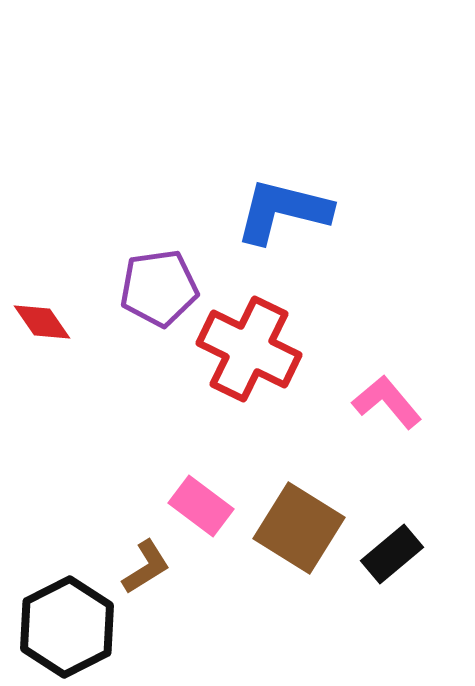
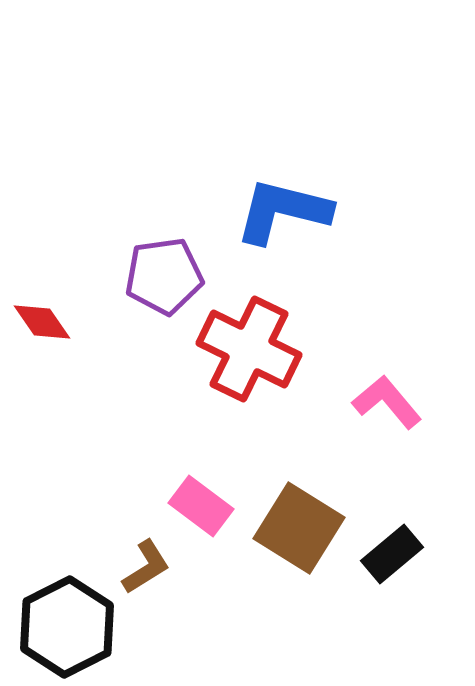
purple pentagon: moved 5 px right, 12 px up
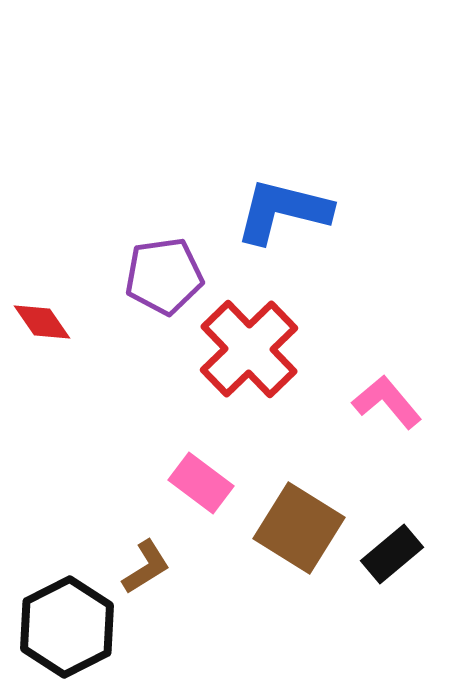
red cross: rotated 20 degrees clockwise
pink rectangle: moved 23 px up
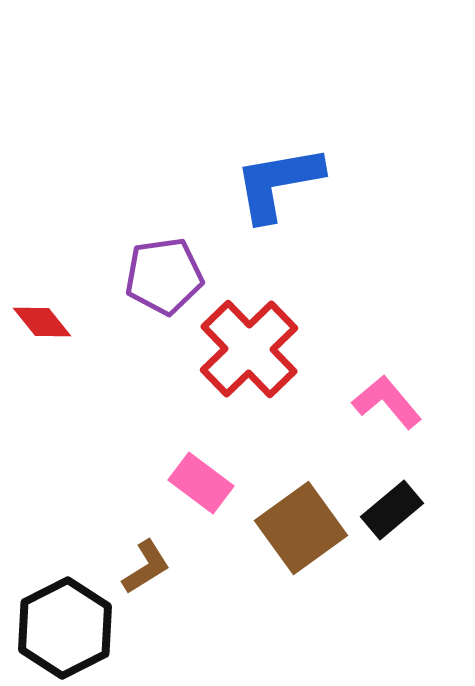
blue L-shape: moved 5 px left, 28 px up; rotated 24 degrees counterclockwise
red diamond: rotated 4 degrees counterclockwise
brown square: moved 2 px right; rotated 22 degrees clockwise
black rectangle: moved 44 px up
black hexagon: moved 2 px left, 1 px down
